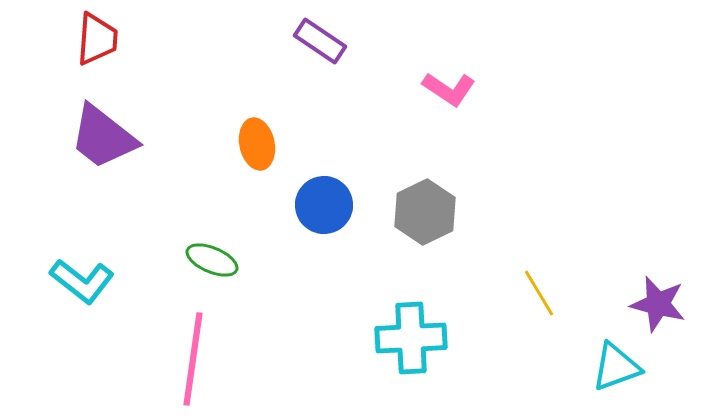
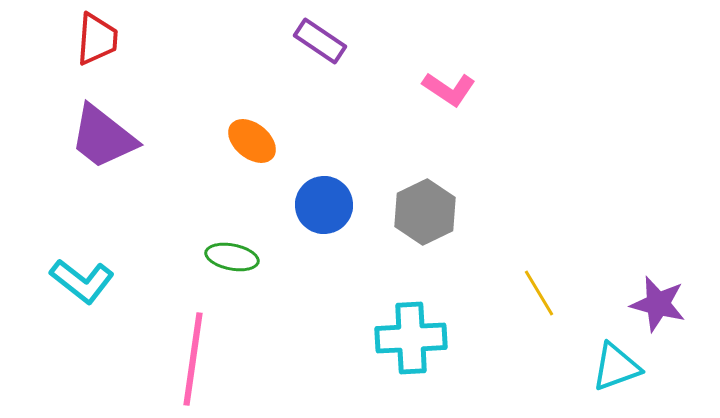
orange ellipse: moved 5 px left, 3 px up; rotated 39 degrees counterclockwise
green ellipse: moved 20 px right, 3 px up; rotated 12 degrees counterclockwise
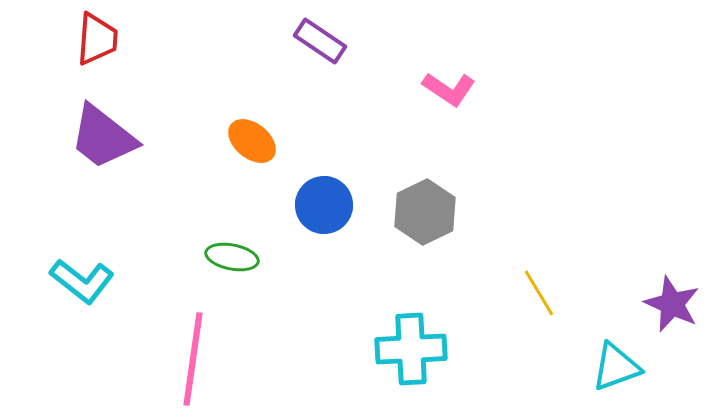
purple star: moved 14 px right; rotated 10 degrees clockwise
cyan cross: moved 11 px down
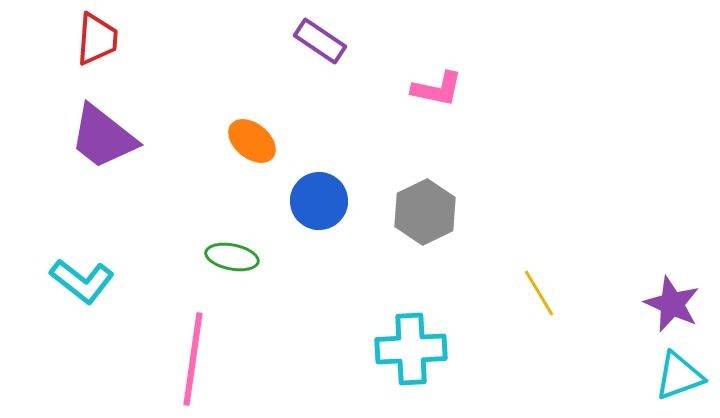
pink L-shape: moved 12 px left; rotated 22 degrees counterclockwise
blue circle: moved 5 px left, 4 px up
cyan triangle: moved 63 px right, 9 px down
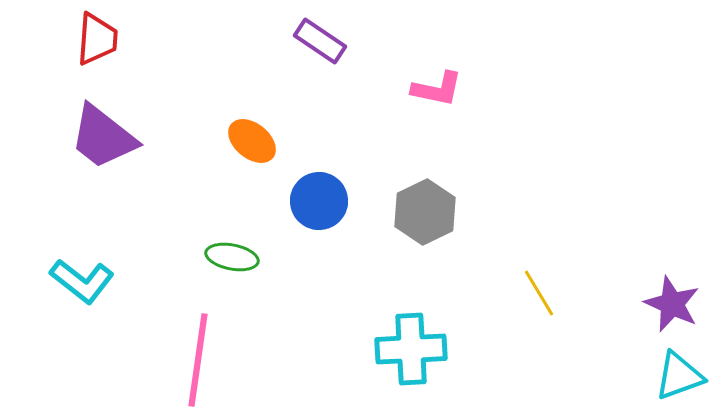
pink line: moved 5 px right, 1 px down
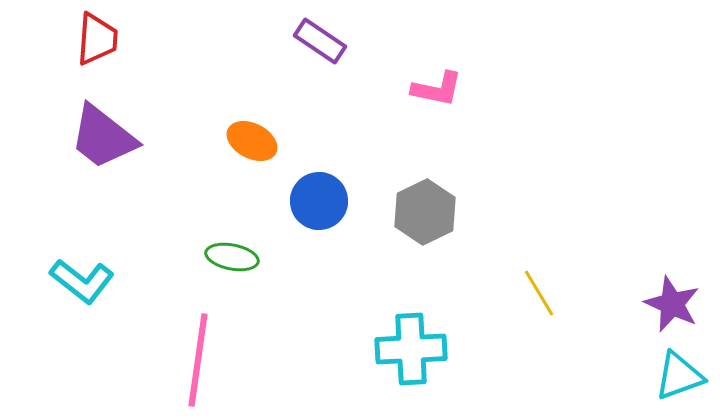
orange ellipse: rotated 12 degrees counterclockwise
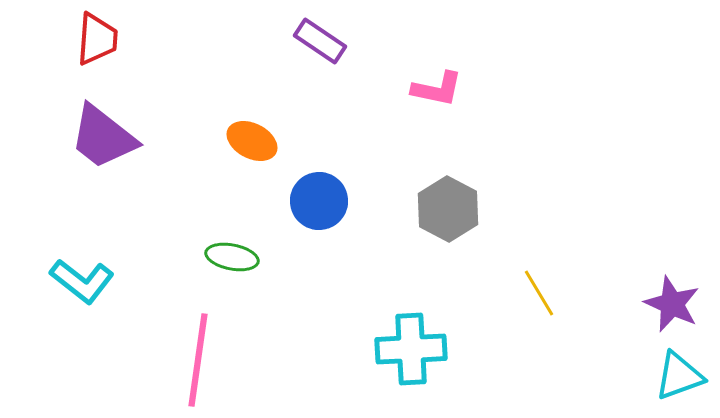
gray hexagon: moved 23 px right, 3 px up; rotated 6 degrees counterclockwise
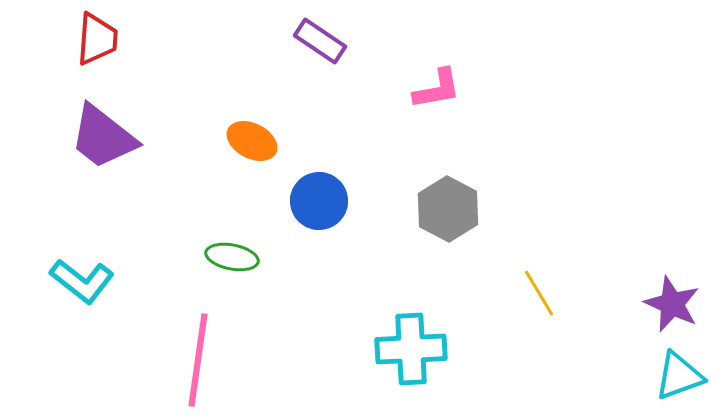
pink L-shape: rotated 22 degrees counterclockwise
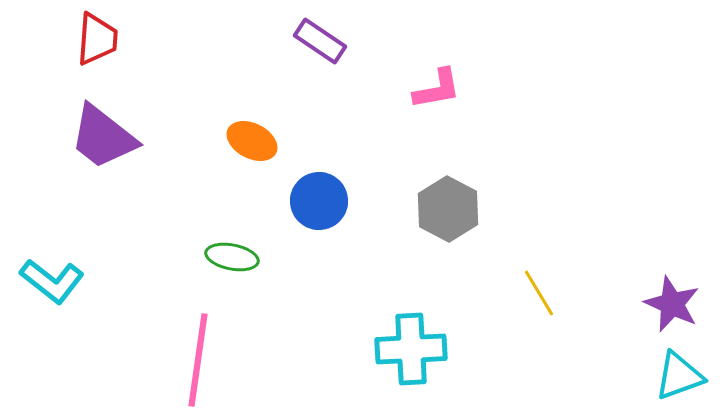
cyan L-shape: moved 30 px left
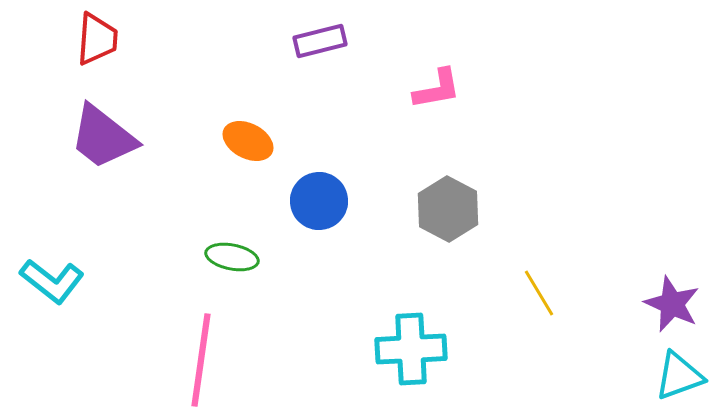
purple rectangle: rotated 48 degrees counterclockwise
orange ellipse: moved 4 px left
pink line: moved 3 px right
